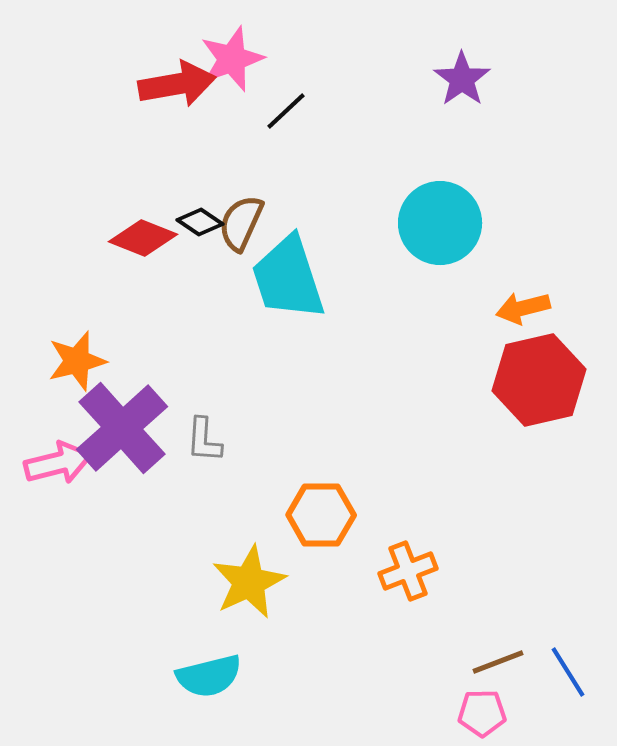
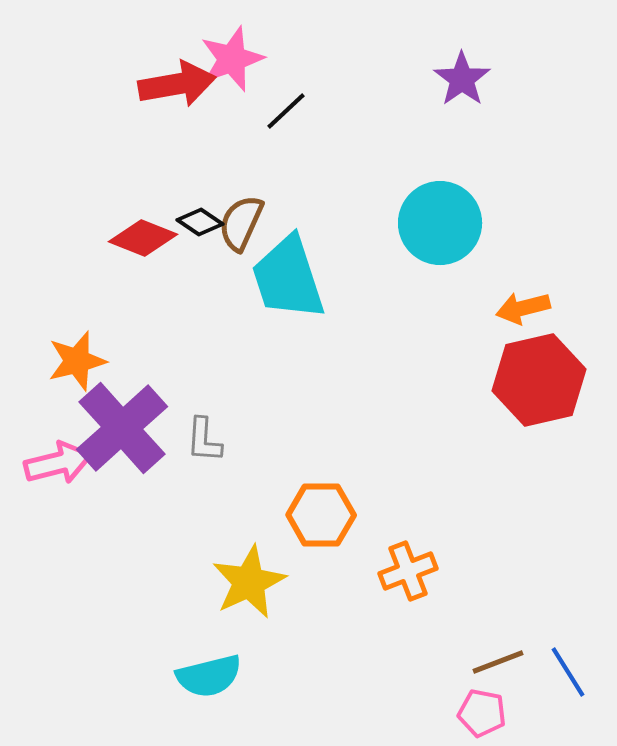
pink pentagon: rotated 12 degrees clockwise
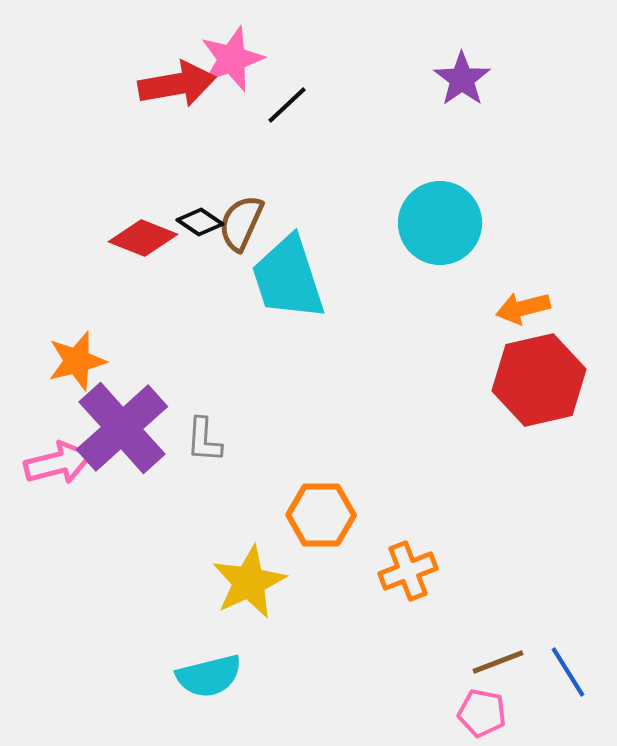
black line: moved 1 px right, 6 px up
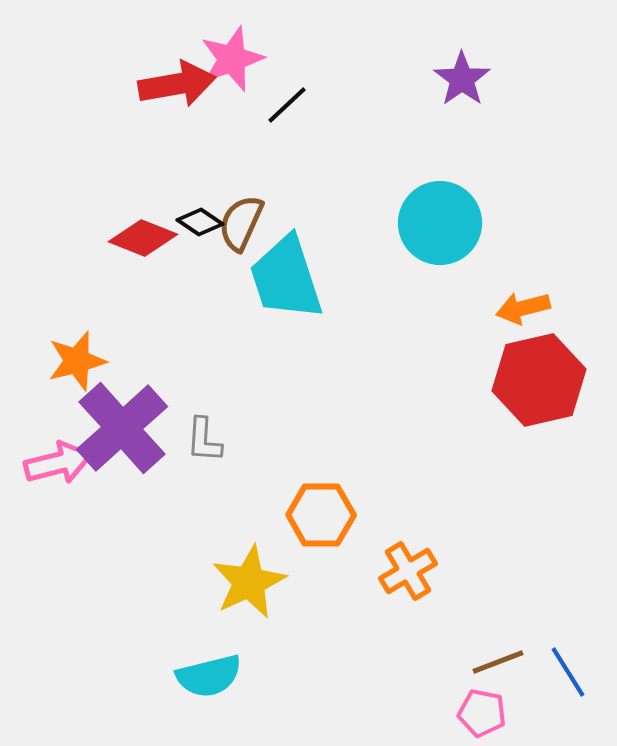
cyan trapezoid: moved 2 px left
orange cross: rotated 10 degrees counterclockwise
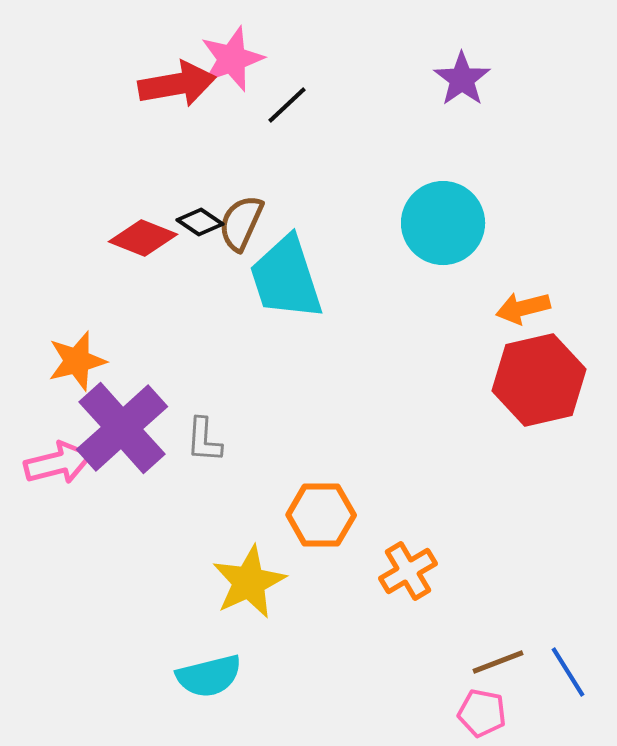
cyan circle: moved 3 px right
